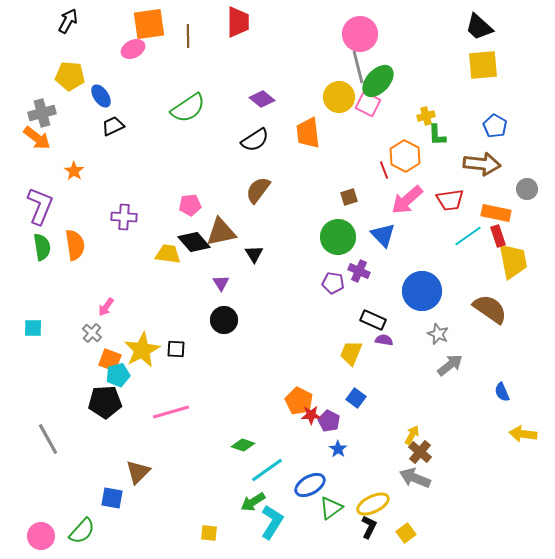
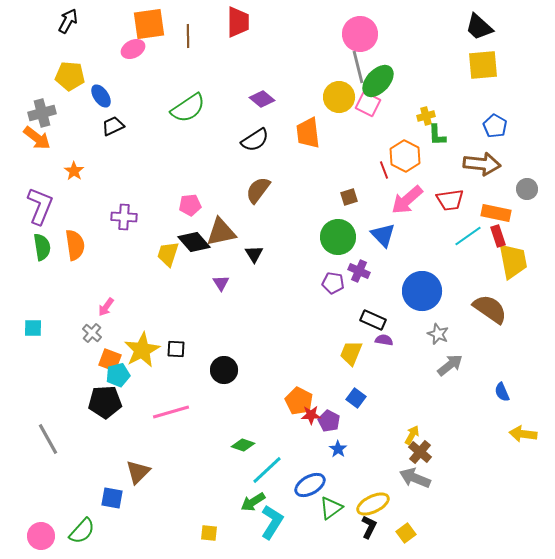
yellow trapezoid at (168, 254): rotated 80 degrees counterclockwise
black circle at (224, 320): moved 50 px down
cyan line at (267, 470): rotated 8 degrees counterclockwise
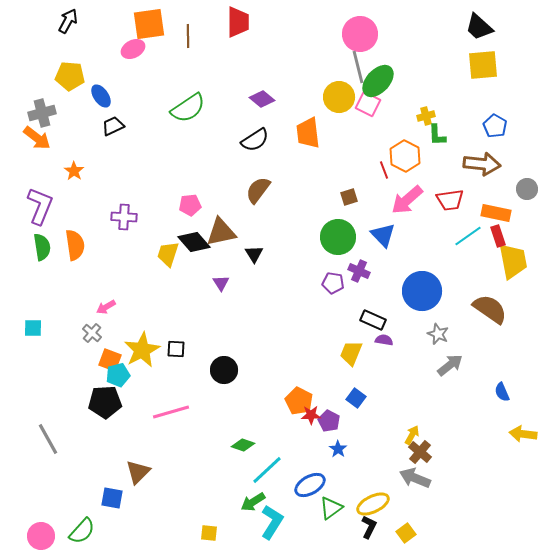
pink arrow at (106, 307): rotated 24 degrees clockwise
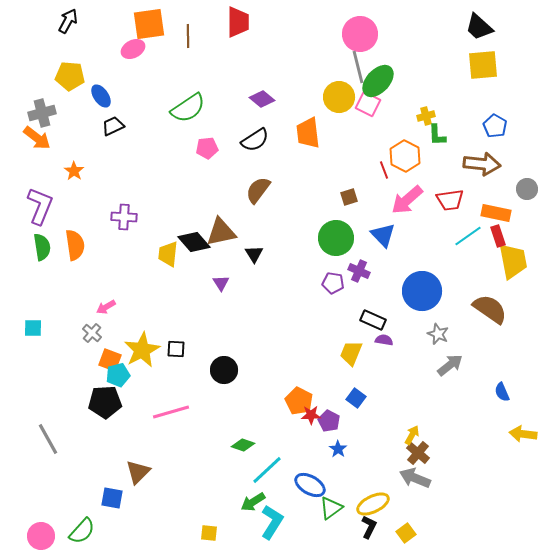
pink pentagon at (190, 205): moved 17 px right, 57 px up
green circle at (338, 237): moved 2 px left, 1 px down
yellow trapezoid at (168, 254): rotated 12 degrees counterclockwise
brown cross at (420, 452): moved 2 px left, 1 px down
blue ellipse at (310, 485): rotated 60 degrees clockwise
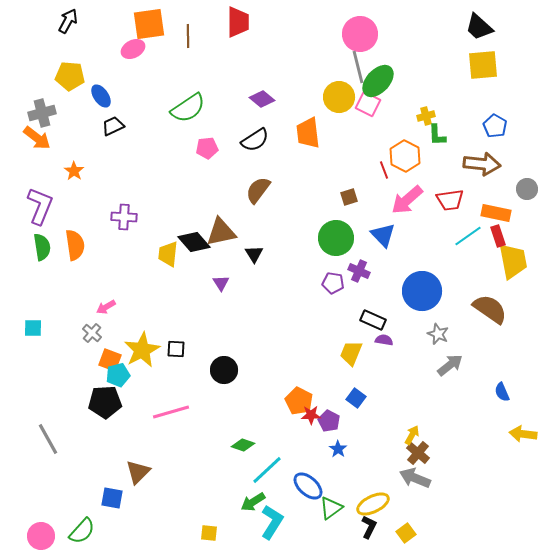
blue ellipse at (310, 485): moved 2 px left, 1 px down; rotated 12 degrees clockwise
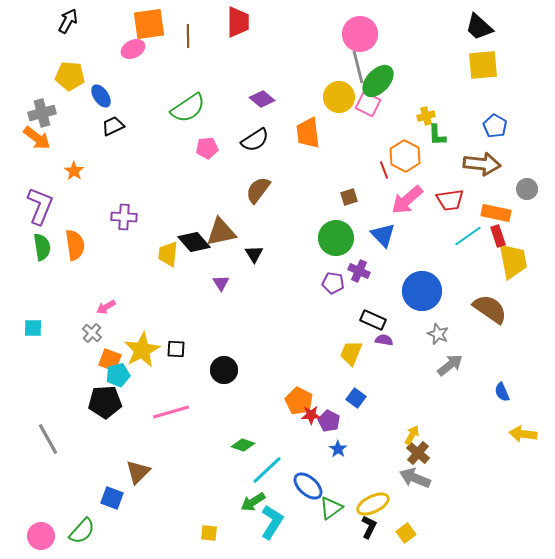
blue square at (112, 498): rotated 10 degrees clockwise
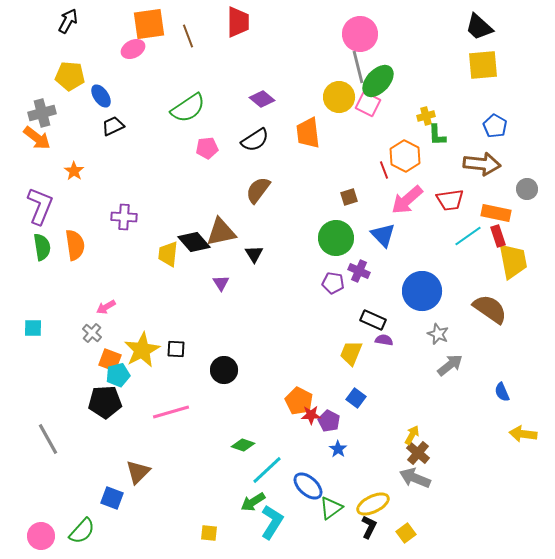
brown line at (188, 36): rotated 20 degrees counterclockwise
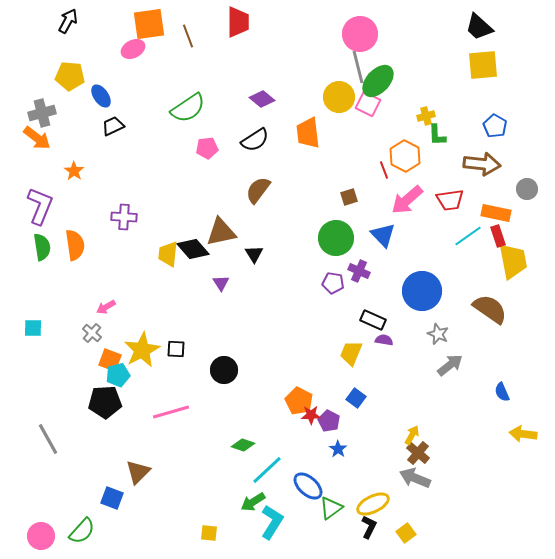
black diamond at (194, 242): moved 1 px left, 7 px down
